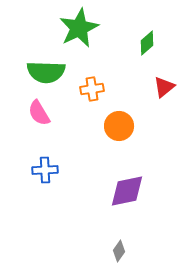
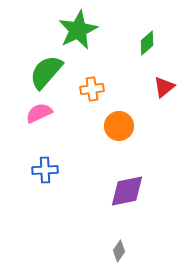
green star: moved 1 px left, 2 px down
green semicircle: rotated 129 degrees clockwise
pink semicircle: rotated 96 degrees clockwise
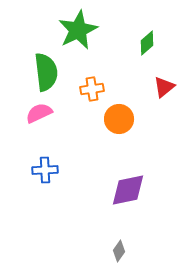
green semicircle: rotated 132 degrees clockwise
orange circle: moved 7 px up
purple diamond: moved 1 px right, 1 px up
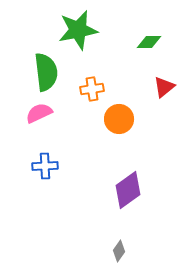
green star: rotated 15 degrees clockwise
green diamond: moved 2 px right, 1 px up; rotated 40 degrees clockwise
blue cross: moved 4 px up
purple diamond: rotated 24 degrees counterclockwise
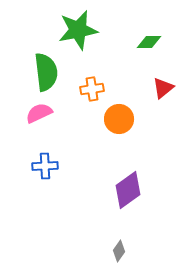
red triangle: moved 1 px left, 1 px down
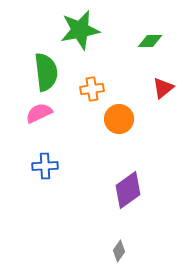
green star: moved 2 px right
green diamond: moved 1 px right, 1 px up
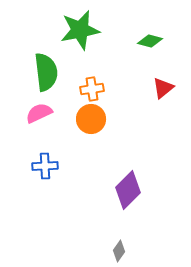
green diamond: rotated 15 degrees clockwise
orange circle: moved 28 px left
purple diamond: rotated 9 degrees counterclockwise
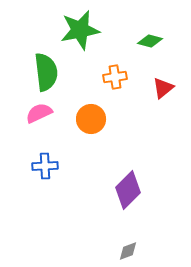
orange cross: moved 23 px right, 12 px up
gray diamond: moved 9 px right; rotated 35 degrees clockwise
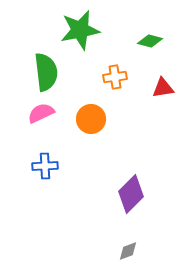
red triangle: rotated 30 degrees clockwise
pink semicircle: moved 2 px right
purple diamond: moved 3 px right, 4 px down
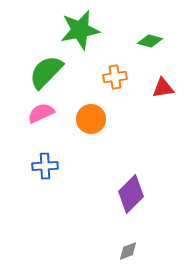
green semicircle: rotated 129 degrees counterclockwise
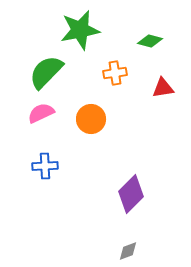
orange cross: moved 4 px up
